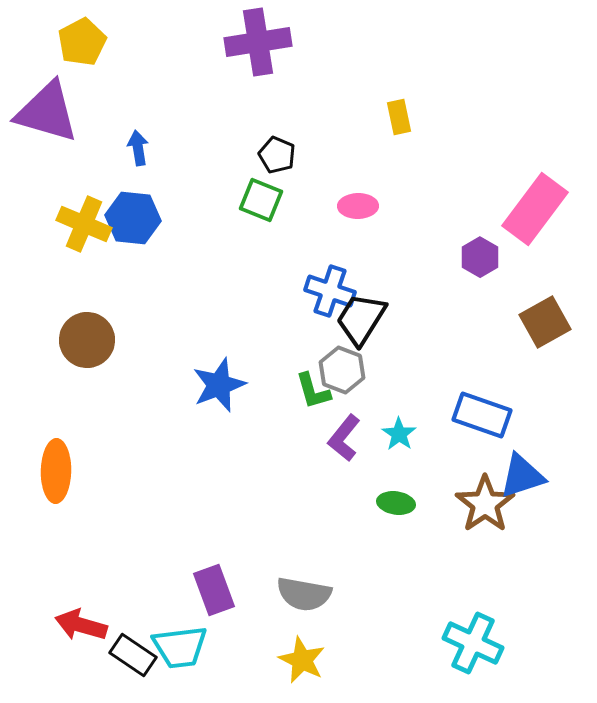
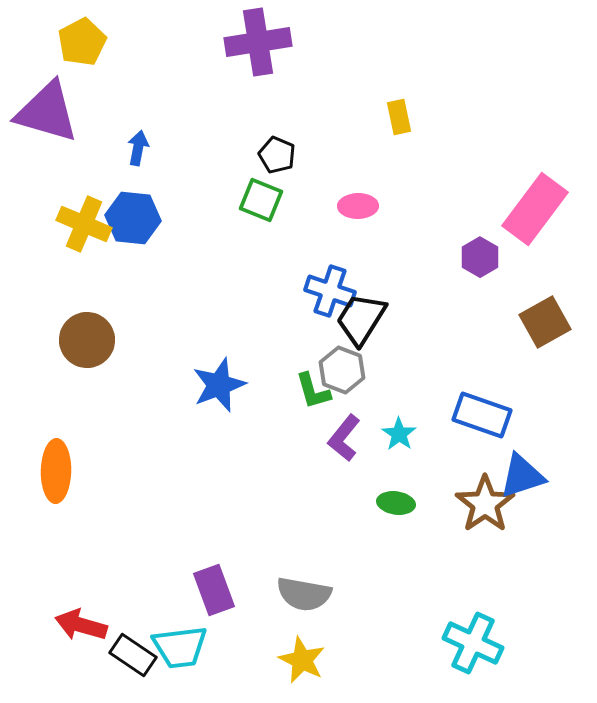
blue arrow: rotated 20 degrees clockwise
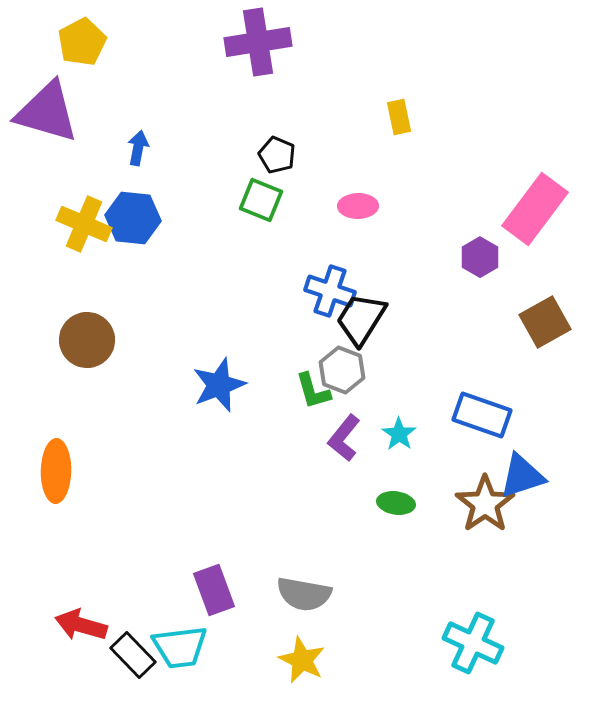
black rectangle: rotated 12 degrees clockwise
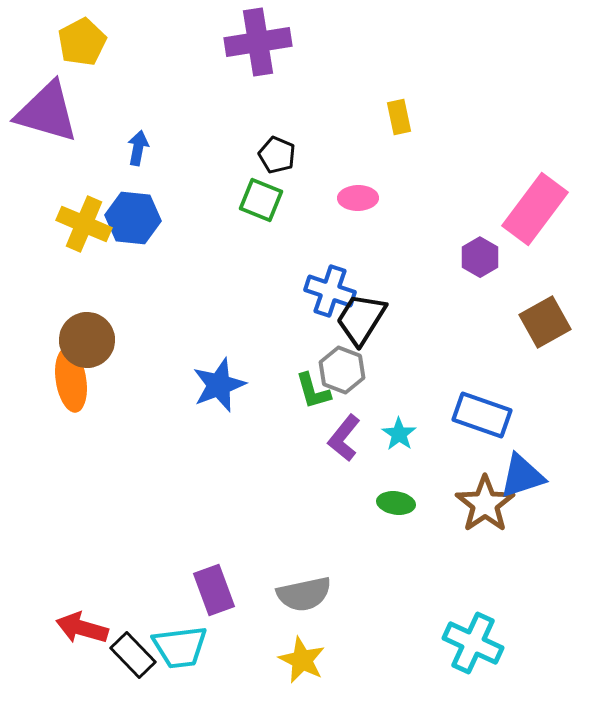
pink ellipse: moved 8 px up
orange ellipse: moved 15 px right, 91 px up; rotated 10 degrees counterclockwise
gray semicircle: rotated 22 degrees counterclockwise
red arrow: moved 1 px right, 3 px down
